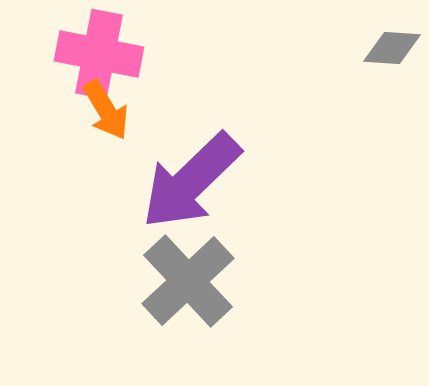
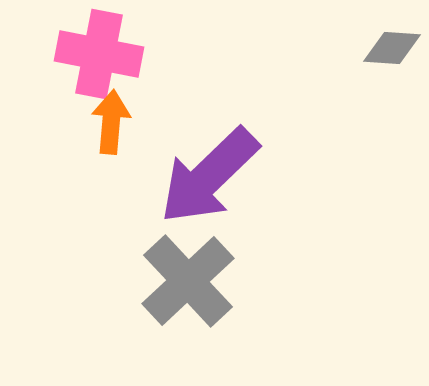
orange arrow: moved 5 px right, 12 px down; rotated 144 degrees counterclockwise
purple arrow: moved 18 px right, 5 px up
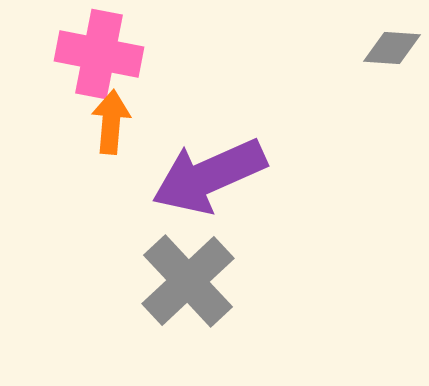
purple arrow: rotated 20 degrees clockwise
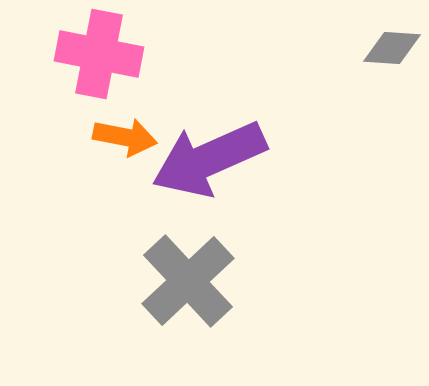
orange arrow: moved 14 px right, 15 px down; rotated 96 degrees clockwise
purple arrow: moved 17 px up
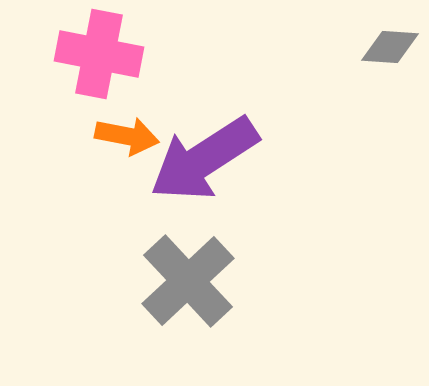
gray diamond: moved 2 px left, 1 px up
orange arrow: moved 2 px right, 1 px up
purple arrow: moved 5 px left; rotated 9 degrees counterclockwise
